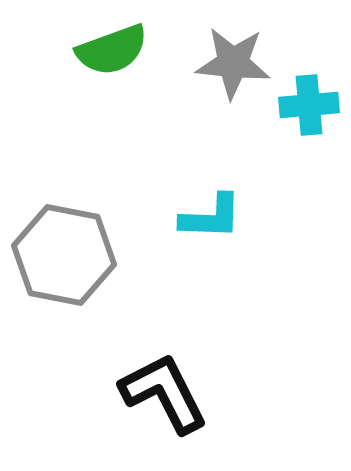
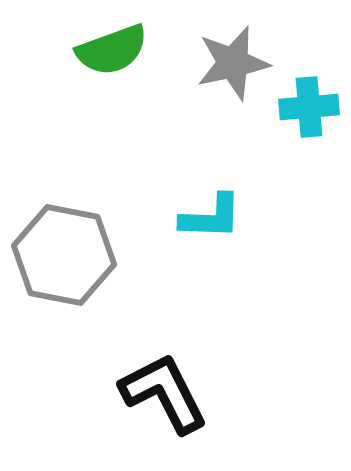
gray star: rotated 18 degrees counterclockwise
cyan cross: moved 2 px down
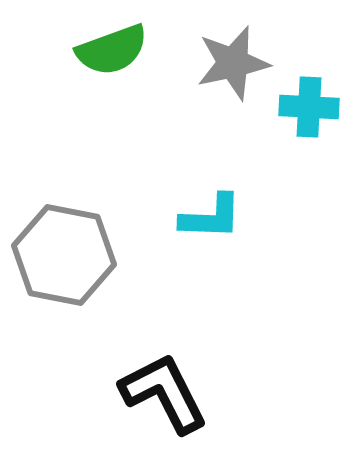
cyan cross: rotated 8 degrees clockwise
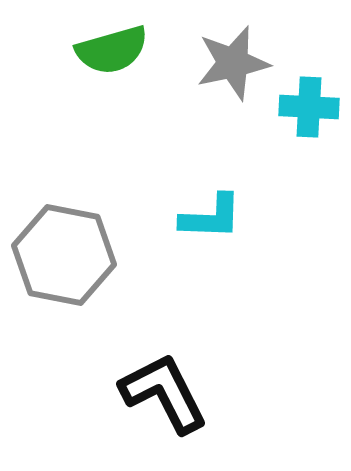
green semicircle: rotated 4 degrees clockwise
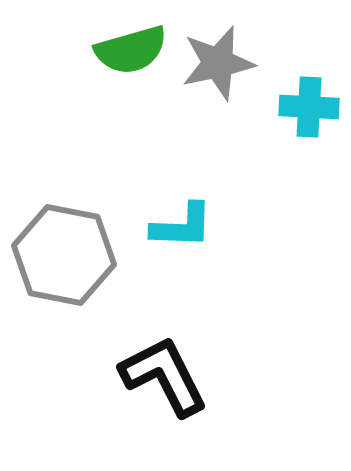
green semicircle: moved 19 px right
gray star: moved 15 px left
cyan L-shape: moved 29 px left, 9 px down
black L-shape: moved 17 px up
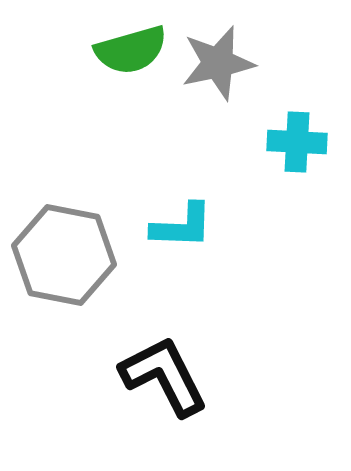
cyan cross: moved 12 px left, 35 px down
